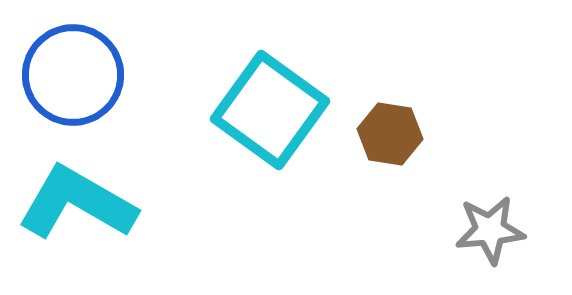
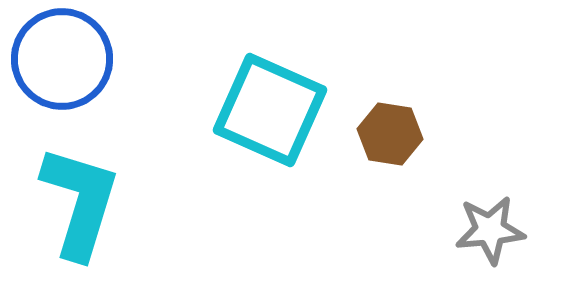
blue circle: moved 11 px left, 16 px up
cyan square: rotated 12 degrees counterclockwise
cyan L-shape: moved 3 px right, 1 px up; rotated 77 degrees clockwise
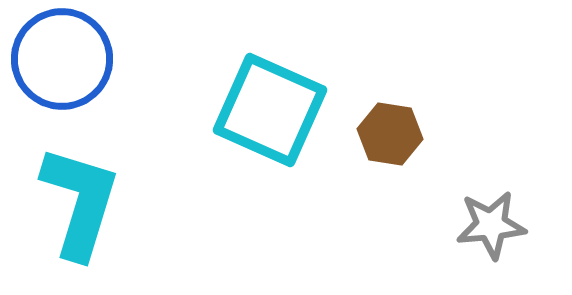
gray star: moved 1 px right, 5 px up
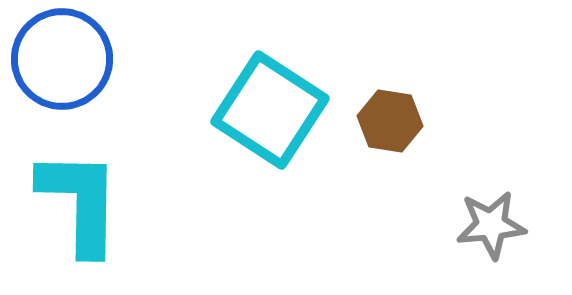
cyan square: rotated 9 degrees clockwise
brown hexagon: moved 13 px up
cyan L-shape: rotated 16 degrees counterclockwise
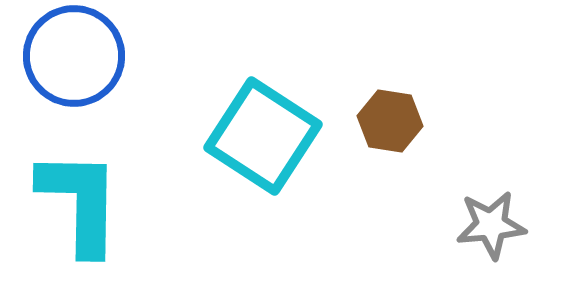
blue circle: moved 12 px right, 3 px up
cyan square: moved 7 px left, 26 px down
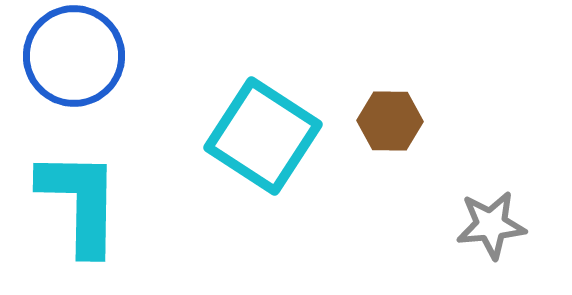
brown hexagon: rotated 8 degrees counterclockwise
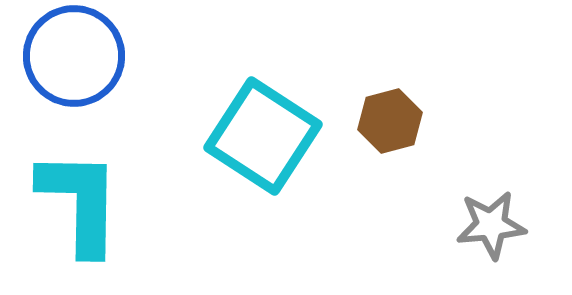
brown hexagon: rotated 16 degrees counterclockwise
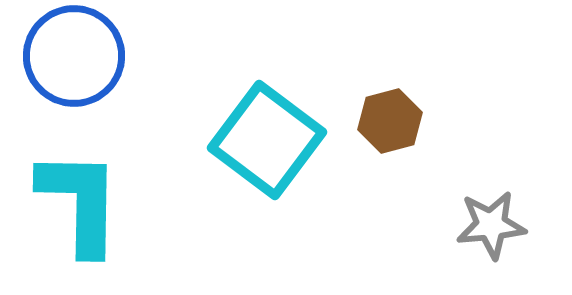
cyan square: moved 4 px right, 4 px down; rotated 4 degrees clockwise
